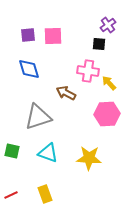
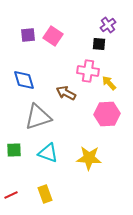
pink square: rotated 36 degrees clockwise
blue diamond: moved 5 px left, 11 px down
green square: moved 2 px right, 1 px up; rotated 14 degrees counterclockwise
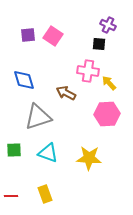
purple cross: rotated 28 degrees counterclockwise
red line: moved 1 px down; rotated 24 degrees clockwise
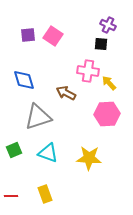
black square: moved 2 px right
green square: rotated 21 degrees counterclockwise
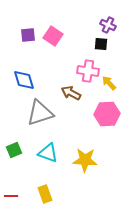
brown arrow: moved 5 px right
gray triangle: moved 2 px right, 4 px up
yellow star: moved 4 px left, 2 px down
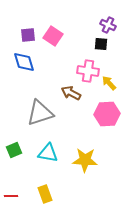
blue diamond: moved 18 px up
cyan triangle: rotated 10 degrees counterclockwise
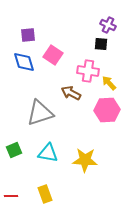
pink square: moved 19 px down
pink hexagon: moved 4 px up
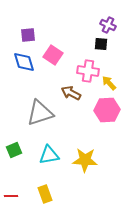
cyan triangle: moved 1 px right, 2 px down; rotated 20 degrees counterclockwise
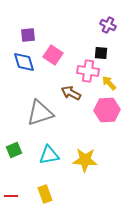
black square: moved 9 px down
